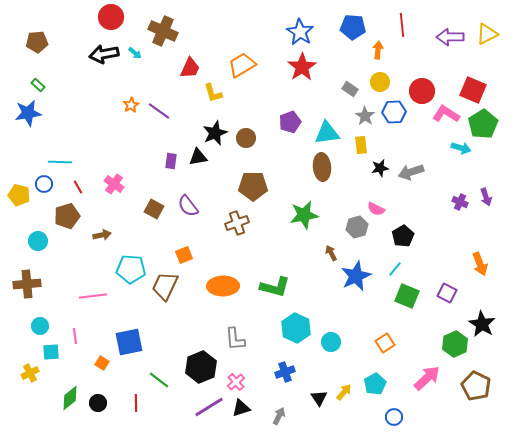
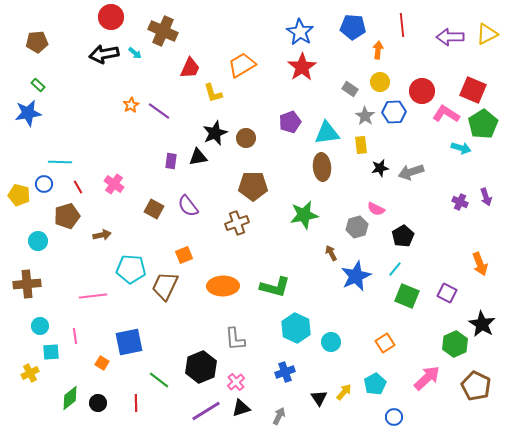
purple line at (209, 407): moved 3 px left, 4 px down
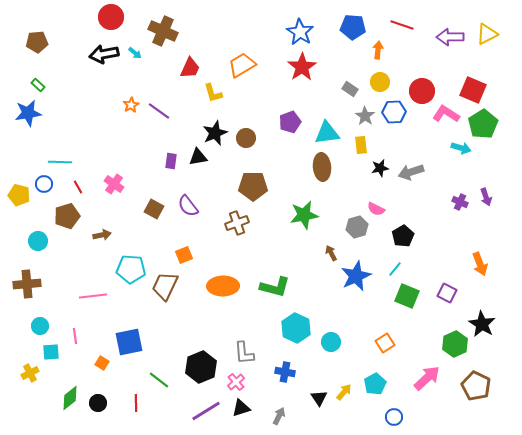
red line at (402, 25): rotated 65 degrees counterclockwise
gray L-shape at (235, 339): moved 9 px right, 14 px down
blue cross at (285, 372): rotated 30 degrees clockwise
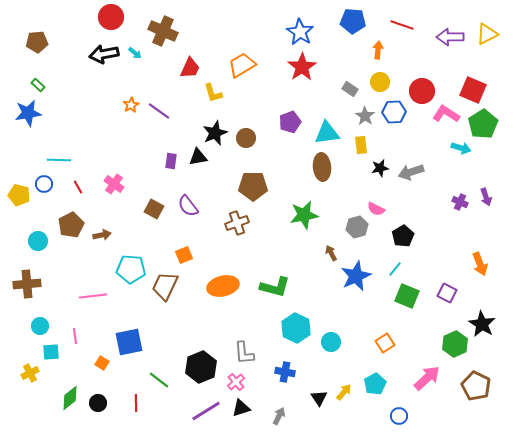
blue pentagon at (353, 27): moved 6 px up
cyan line at (60, 162): moved 1 px left, 2 px up
brown pentagon at (67, 216): moved 4 px right, 9 px down; rotated 10 degrees counterclockwise
orange ellipse at (223, 286): rotated 12 degrees counterclockwise
blue circle at (394, 417): moved 5 px right, 1 px up
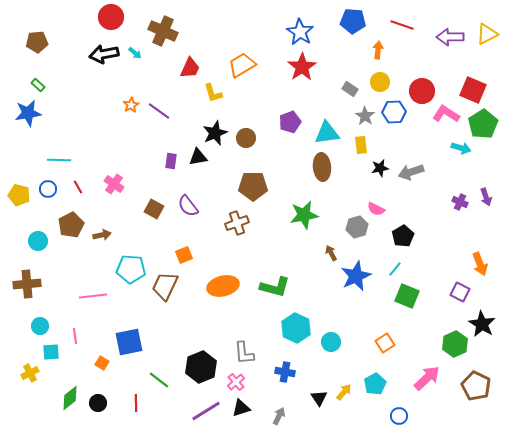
blue circle at (44, 184): moved 4 px right, 5 px down
purple square at (447, 293): moved 13 px right, 1 px up
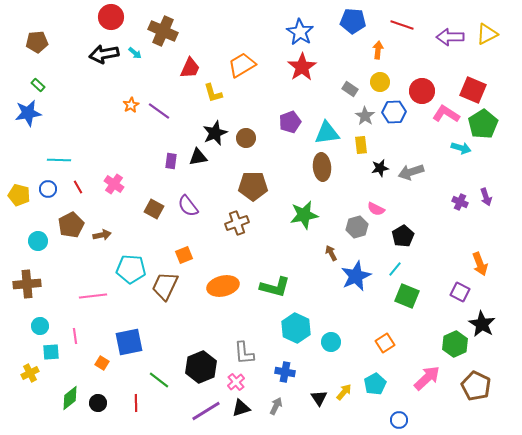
gray arrow at (279, 416): moved 3 px left, 10 px up
blue circle at (399, 416): moved 4 px down
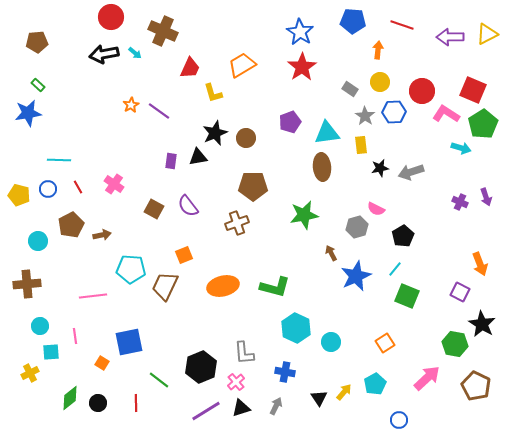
green hexagon at (455, 344): rotated 25 degrees counterclockwise
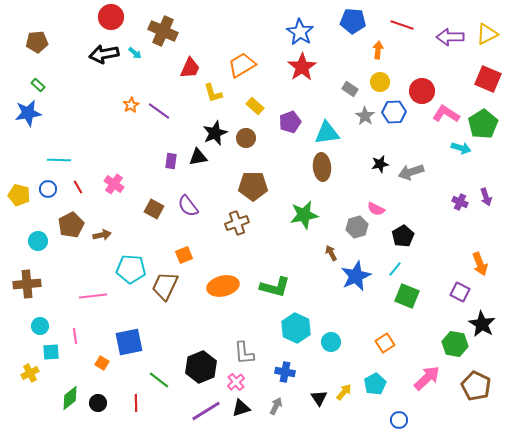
red square at (473, 90): moved 15 px right, 11 px up
yellow rectangle at (361, 145): moved 106 px left, 39 px up; rotated 42 degrees counterclockwise
black star at (380, 168): moved 4 px up
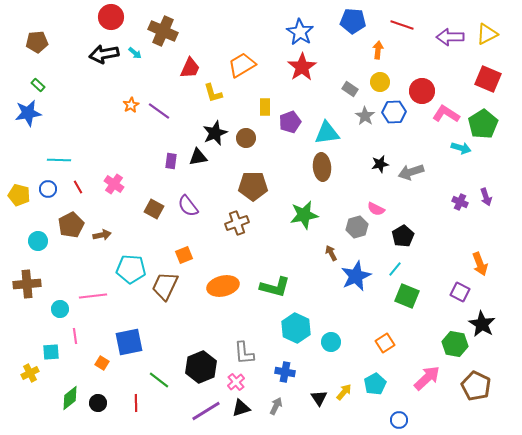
yellow rectangle at (255, 106): moved 10 px right, 1 px down; rotated 48 degrees clockwise
cyan circle at (40, 326): moved 20 px right, 17 px up
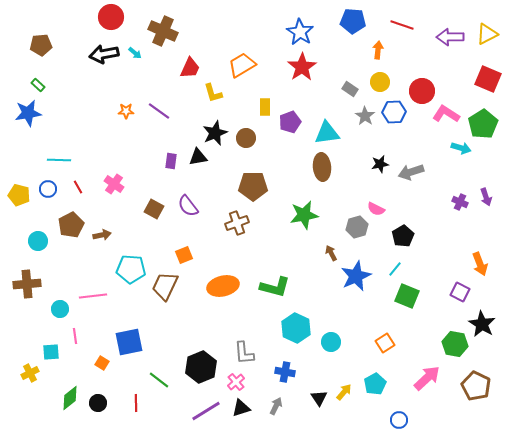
brown pentagon at (37, 42): moved 4 px right, 3 px down
orange star at (131, 105): moved 5 px left, 6 px down; rotated 28 degrees clockwise
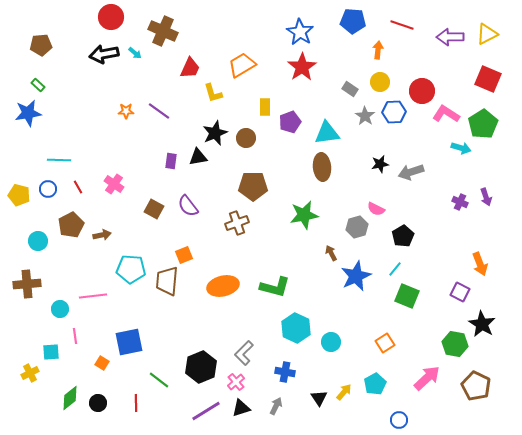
brown trapezoid at (165, 286): moved 2 px right, 5 px up; rotated 20 degrees counterclockwise
gray L-shape at (244, 353): rotated 50 degrees clockwise
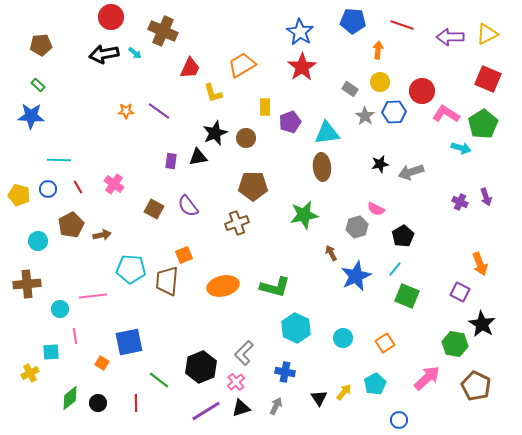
blue star at (28, 113): moved 3 px right, 3 px down; rotated 12 degrees clockwise
cyan circle at (331, 342): moved 12 px right, 4 px up
